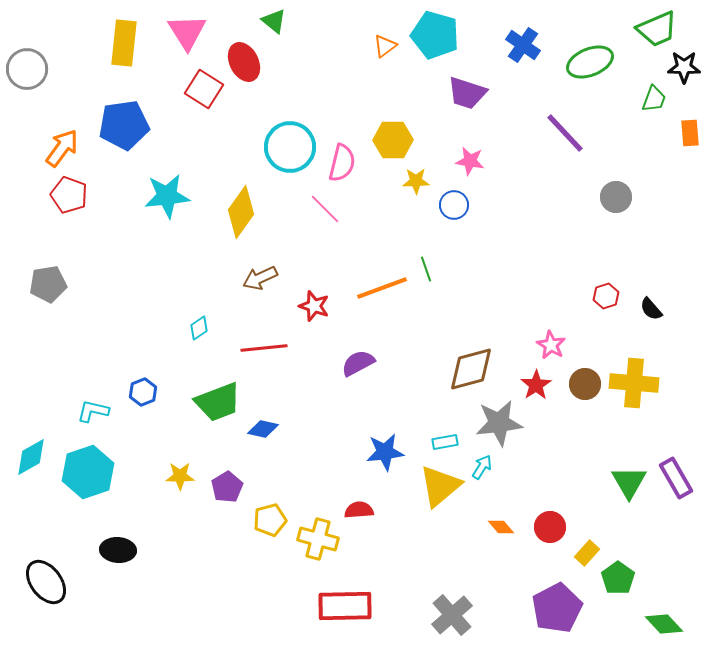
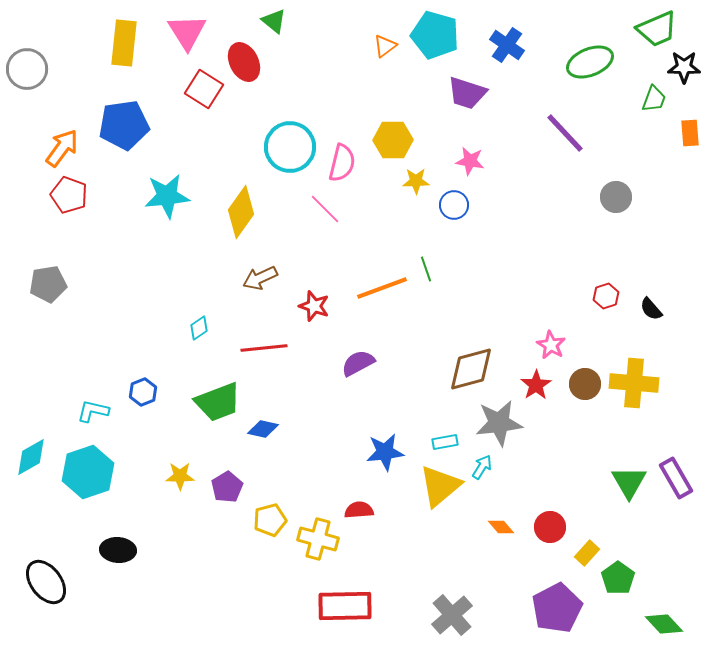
blue cross at (523, 45): moved 16 px left
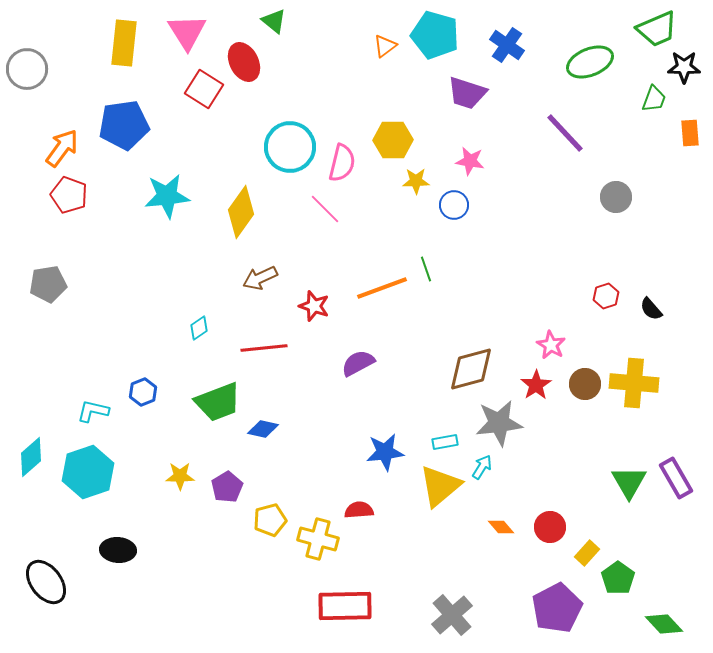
cyan diamond at (31, 457): rotated 12 degrees counterclockwise
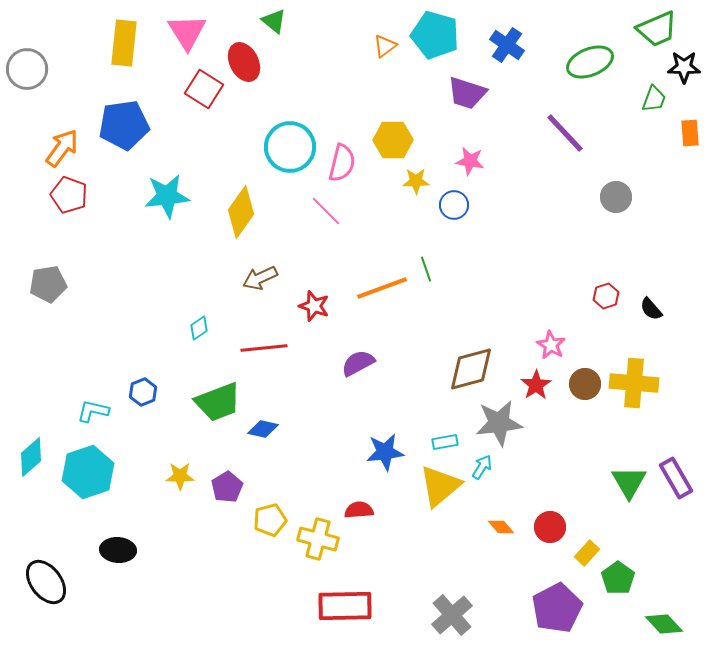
pink line at (325, 209): moved 1 px right, 2 px down
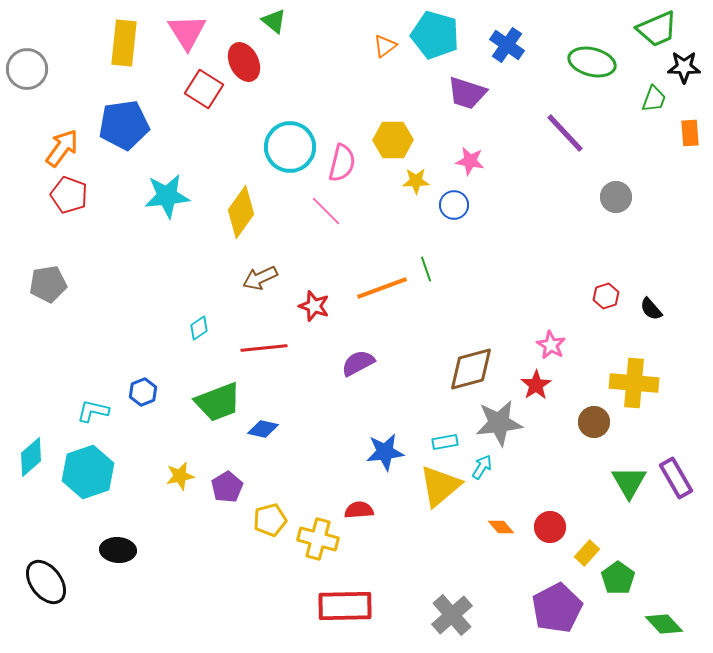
green ellipse at (590, 62): moved 2 px right; rotated 36 degrees clockwise
brown circle at (585, 384): moved 9 px right, 38 px down
yellow star at (180, 476): rotated 12 degrees counterclockwise
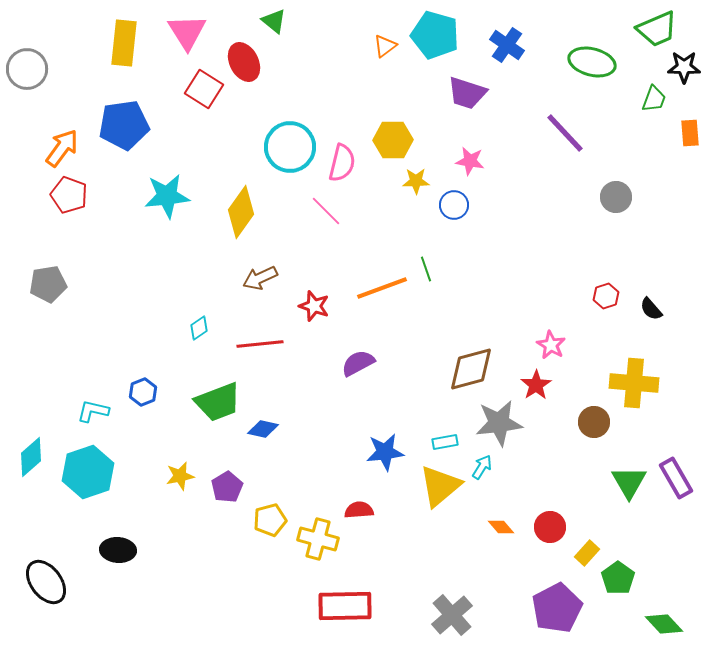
red line at (264, 348): moved 4 px left, 4 px up
